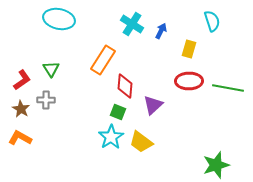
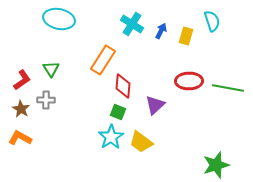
yellow rectangle: moved 3 px left, 13 px up
red diamond: moved 2 px left
purple triangle: moved 2 px right
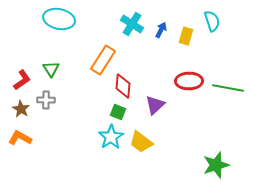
blue arrow: moved 1 px up
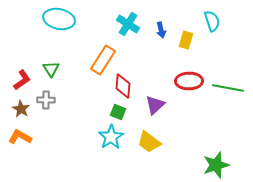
cyan cross: moved 4 px left
blue arrow: rotated 140 degrees clockwise
yellow rectangle: moved 4 px down
orange L-shape: moved 1 px up
yellow trapezoid: moved 8 px right
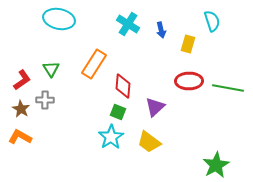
yellow rectangle: moved 2 px right, 4 px down
orange rectangle: moved 9 px left, 4 px down
gray cross: moved 1 px left
purple triangle: moved 2 px down
green star: rotated 12 degrees counterclockwise
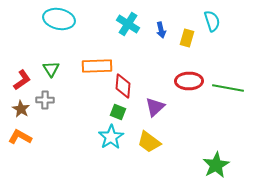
yellow rectangle: moved 1 px left, 6 px up
orange rectangle: moved 3 px right, 2 px down; rotated 56 degrees clockwise
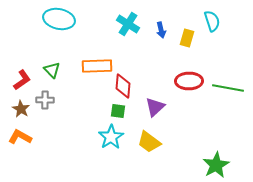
green triangle: moved 1 px right, 1 px down; rotated 12 degrees counterclockwise
green square: moved 1 px up; rotated 14 degrees counterclockwise
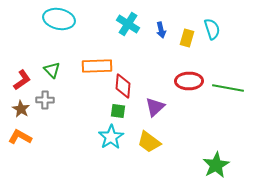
cyan semicircle: moved 8 px down
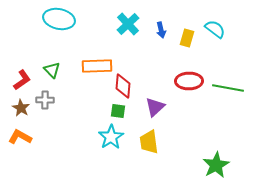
cyan cross: rotated 15 degrees clockwise
cyan semicircle: moved 3 px right; rotated 35 degrees counterclockwise
brown star: moved 1 px up
yellow trapezoid: rotated 45 degrees clockwise
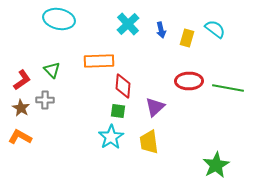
orange rectangle: moved 2 px right, 5 px up
